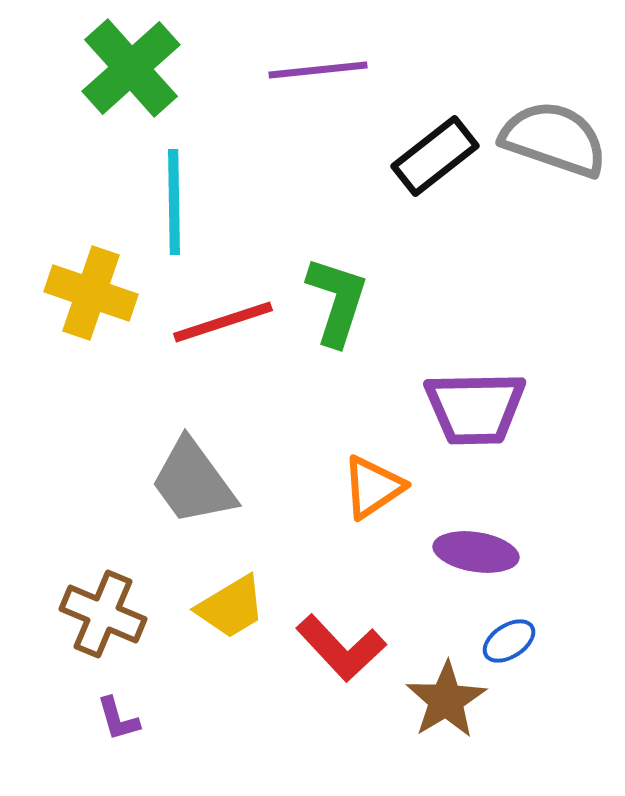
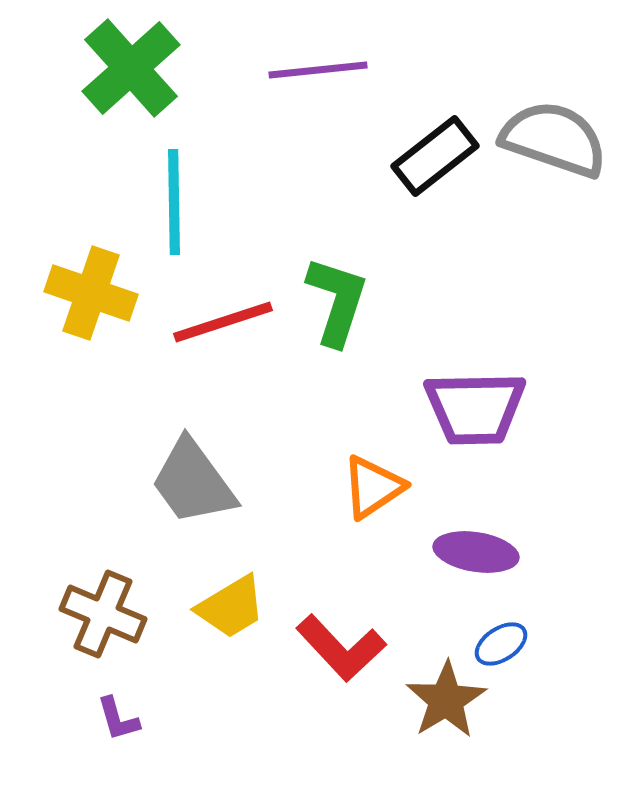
blue ellipse: moved 8 px left, 3 px down
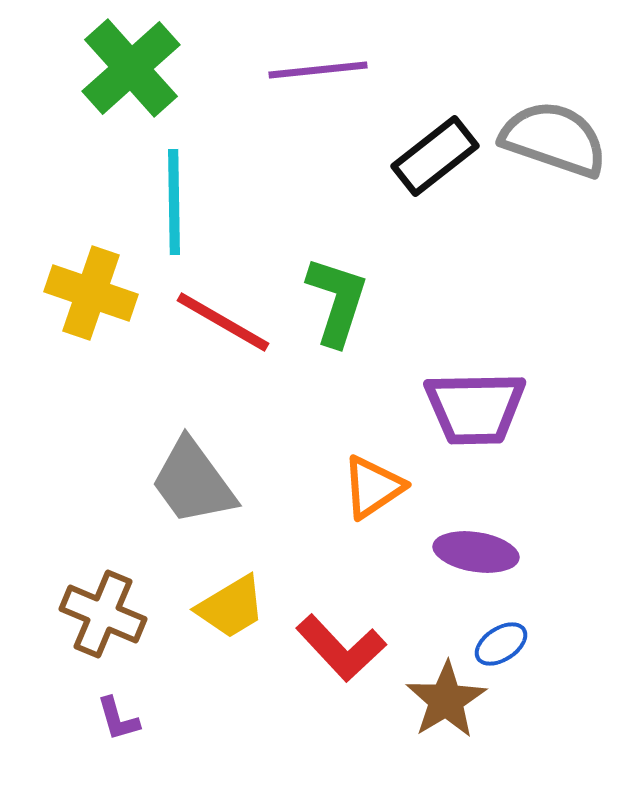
red line: rotated 48 degrees clockwise
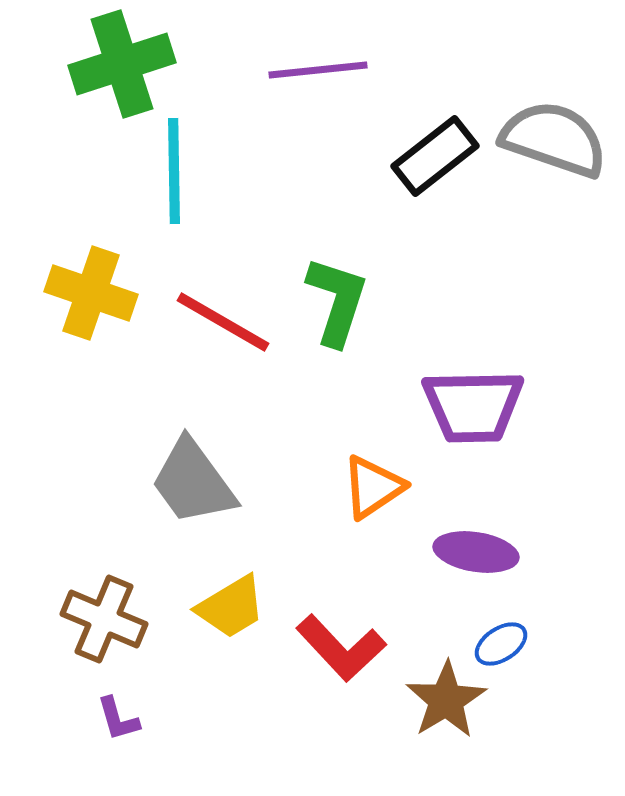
green cross: moved 9 px left, 4 px up; rotated 24 degrees clockwise
cyan line: moved 31 px up
purple trapezoid: moved 2 px left, 2 px up
brown cross: moved 1 px right, 5 px down
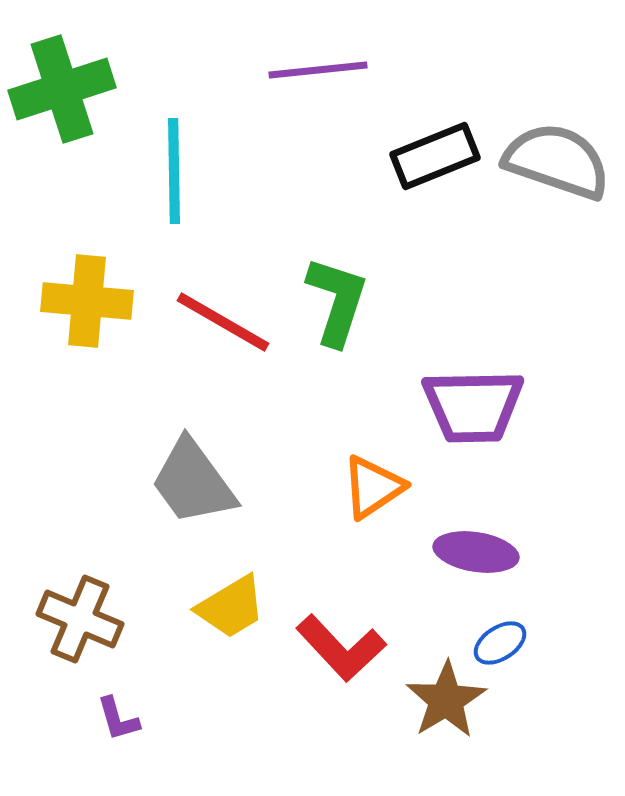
green cross: moved 60 px left, 25 px down
gray semicircle: moved 3 px right, 22 px down
black rectangle: rotated 16 degrees clockwise
yellow cross: moved 4 px left, 8 px down; rotated 14 degrees counterclockwise
brown cross: moved 24 px left
blue ellipse: moved 1 px left, 1 px up
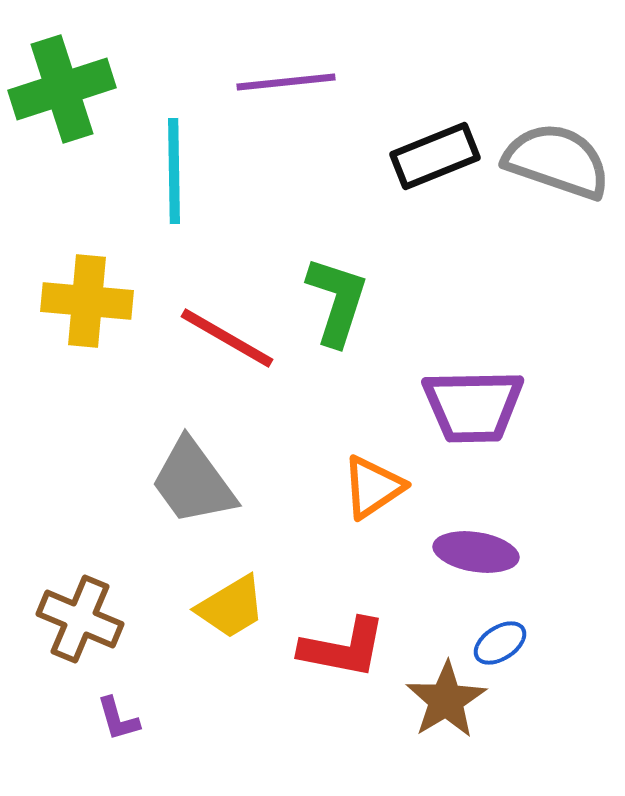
purple line: moved 32 px left, 12 px down
red line: moved 4 px right, 16 px down
red L-shape: moved 2 px right; rotated 36 degrees counterclockwise
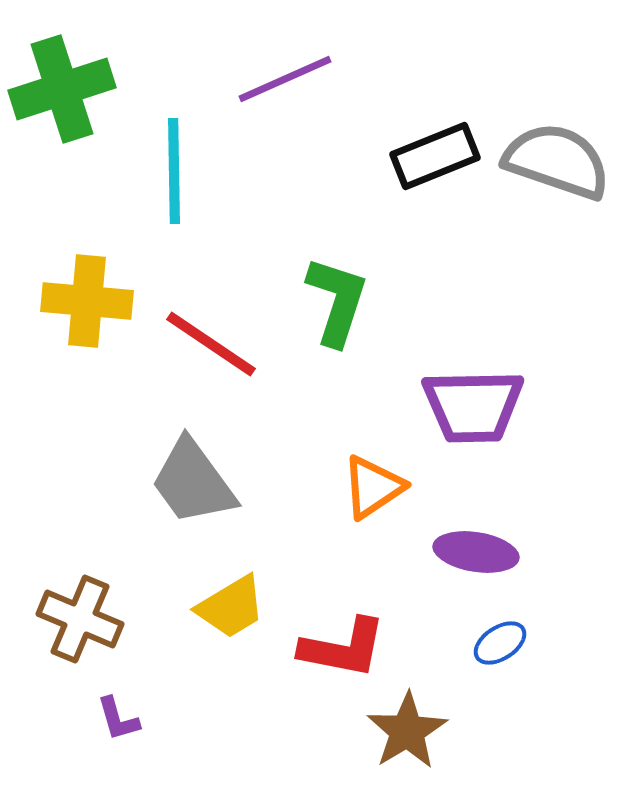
purple line: moved 1 px left, 3 px up; rotated 18 degrees counterclockwise
red line: moved 16 px left, 6 px down; rotated 4 degrees clockwise
brown star: moved 39 px left, 31 px down
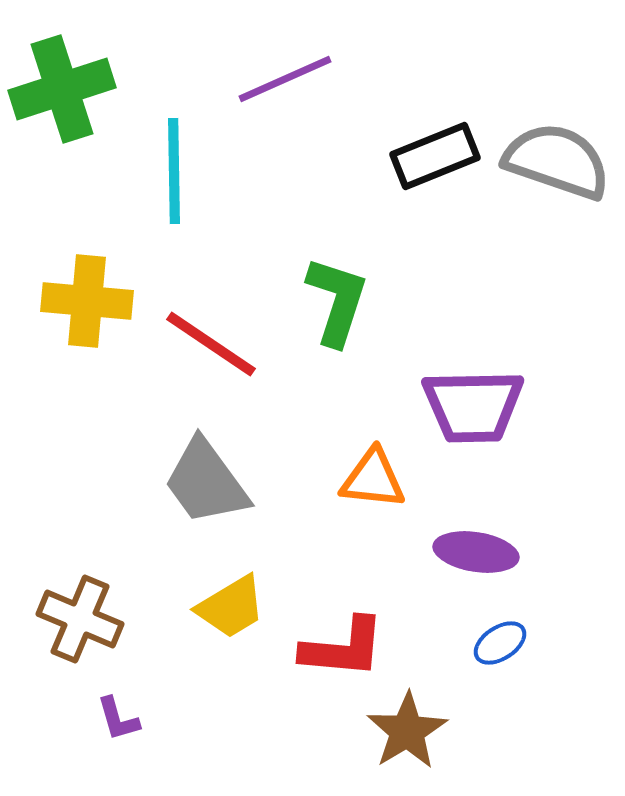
gray trapezoid: moved 13 px right
orange triangle: moved 8 px up; rotated 40 degrees clockwise
red L-shape: rotated 6 degrees counterclockwise
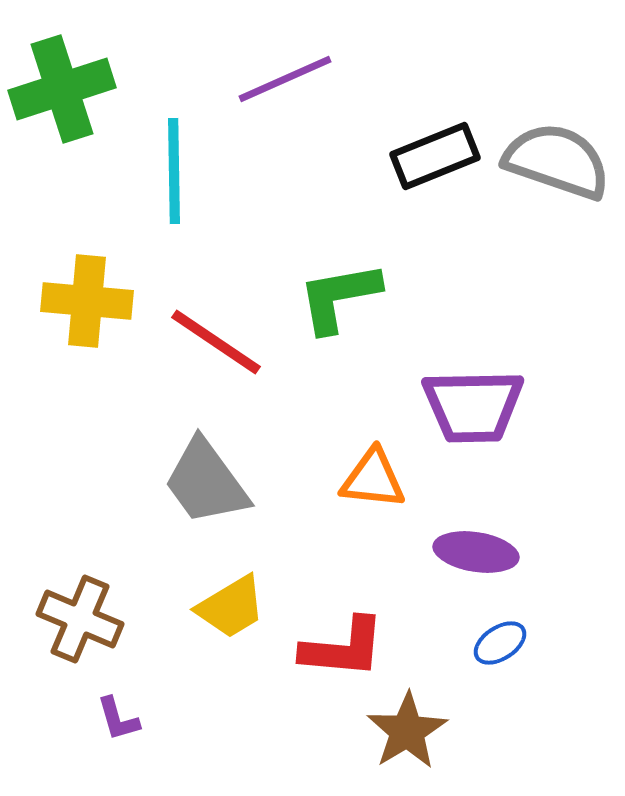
green L-shape: moved 2 px right, 4 px up; rotated 118 degrees counterclockwise
red line: moved 5 px right, 2 px up
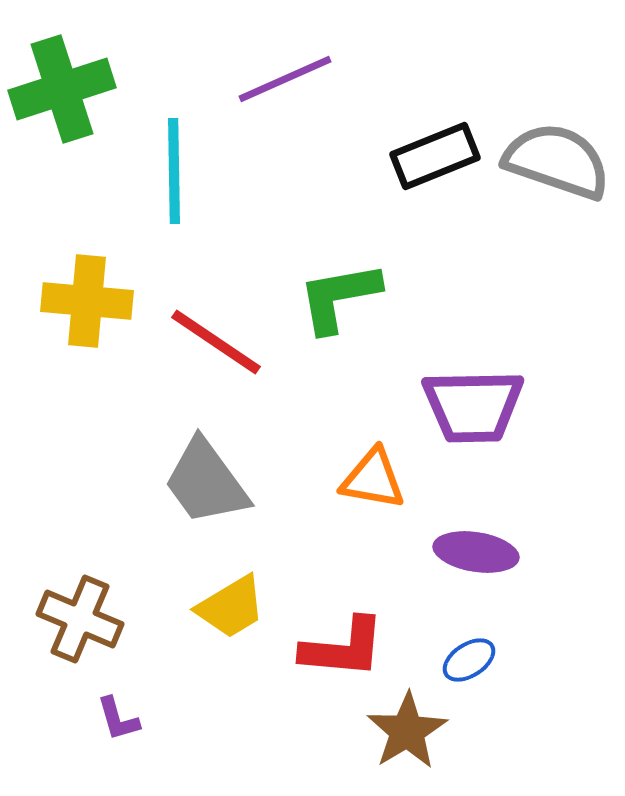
orange triangle: rotated 4 degrees clockwise
blue ellipse: moved 31 px left, 17 px down
